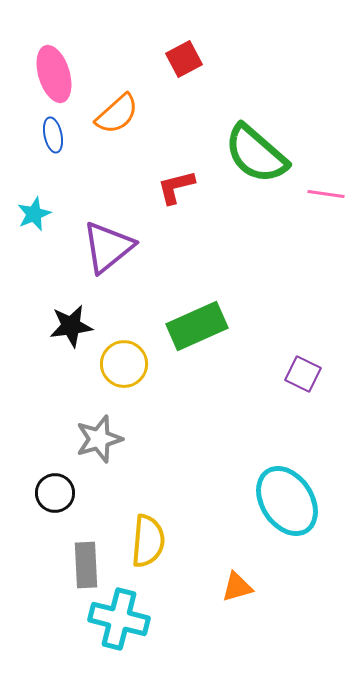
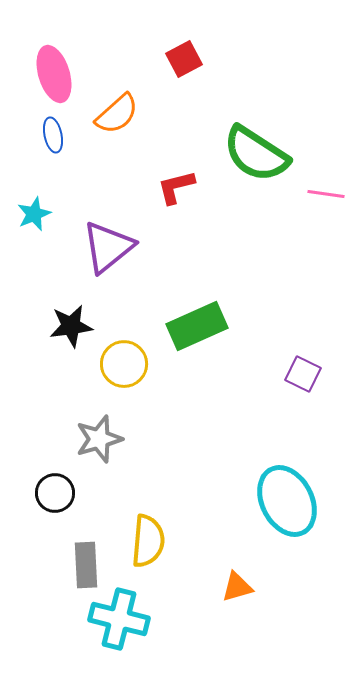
green semicircle: rotated 8 degrees counterclockwise
cyan ellipse: rotated 6 degrees clockwise
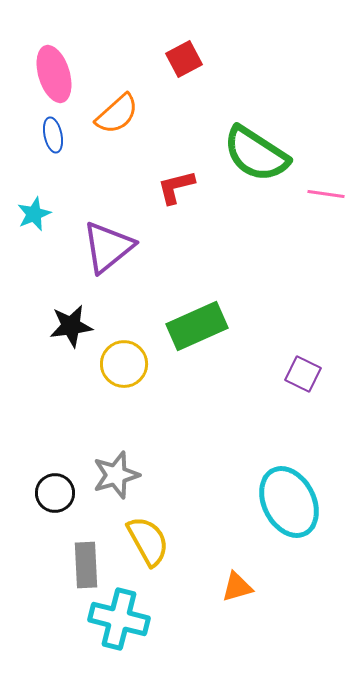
gray star: moved 17 px right, 36 px down
cyan ellipse: moved 2 px right, 1 px down
yellow semicircle: rotated 34 degrees counterclockwise
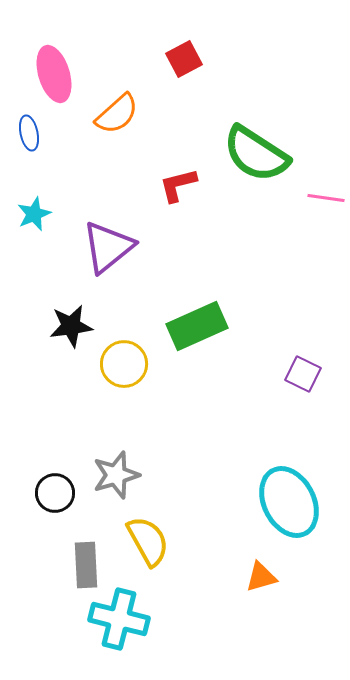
blue ellipse: moved 24 px left, 2 px up
red L-shape: moved 2 px right, 2 px up
pink line: moved 4 px down
orange triangle: moved 24 px right, 10 px up
